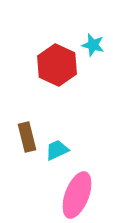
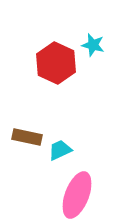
red hexagon: moved 1 px left, 2 px up
brown rectangle: rotated 64 degrees counterclockwise
cyan trapezoid: moved 3 px right
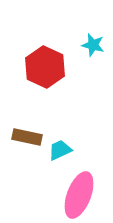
red hexagon: moved 11 px left, 4 px down
pink ellipse: moved 2 px right
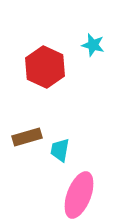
brown rectangle: rotated 28 degrees counterclockwise
cyan trapezoid: rotated 55 degrees counterclockwise
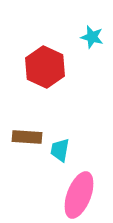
cyan star: moved 1 px left, 8 px up
brown rectangle: rotated 20 degrees clockwise
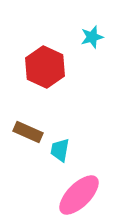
cyan star: rotated 30 degrees counterclockwise
brown rectangle: moved 1 px right, 5 px up; rotated 20 degrees clockwise
pink ellipse: rotated 24 degrees clockwise
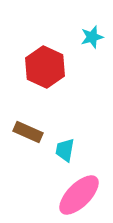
cyan trapezoid: moved 5 px right
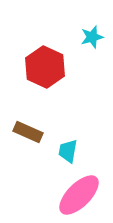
cyan trapezoid: moved 3 px right, 1 px down
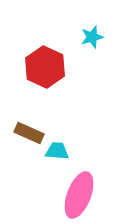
brown rectangle: moved 1 px right, 1 px down
cyan trapezoid: moved 11 px left; rotated 85 degrees clockwise
pink ellipse: rotated 24 degrees counterclockwise
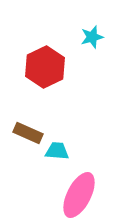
red hexagon: rotated 9 degrees clockwise
brown rectangle: moved 1 px left
pink ellipse: rotated 6 degrees clockwise
